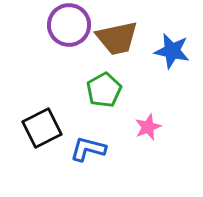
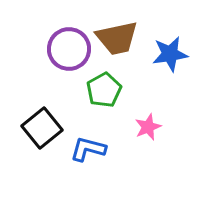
purple circle: moved 24 px down
blue star: moved 2 px left, 3 px down; rotated 21 degrees counterclockwise
black square: rotated 12 degrees counterclockwise
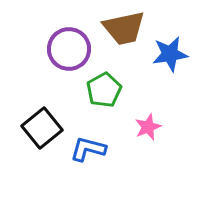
brown trapezoid: moved 7 px right, 10 px up
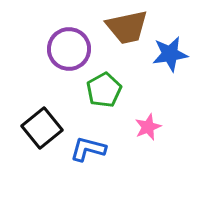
brown trapezoid: moved 3 px right, 1 px up
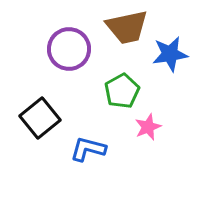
green pentagon: moved 18 px right, 1 px down
black square: moved 2 px left, 10 px up
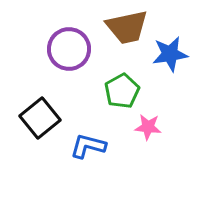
pink star: rotated 28 degrees clockwise
blue L-shape: moved 3 px up
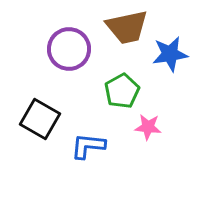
black square: moved 1 px down; rotated 21 degrees counterclockwise
blue L-shape: rotated 9 degrees counterclockwise
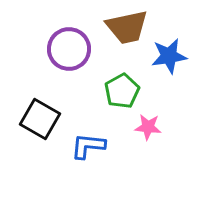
blue star: moved 1 px left, 2 px down
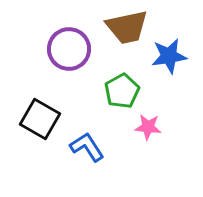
blue L-shape: moved 1 px left, 1 px down; rotated 51 degrees clockwise
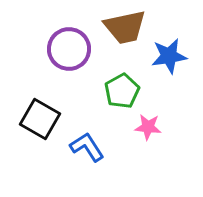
brown trapezoid: moved 2 px left
